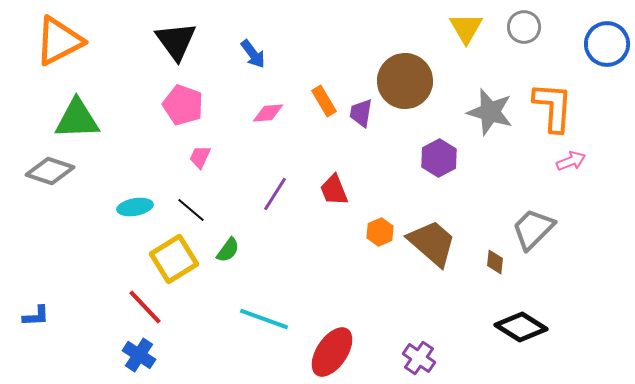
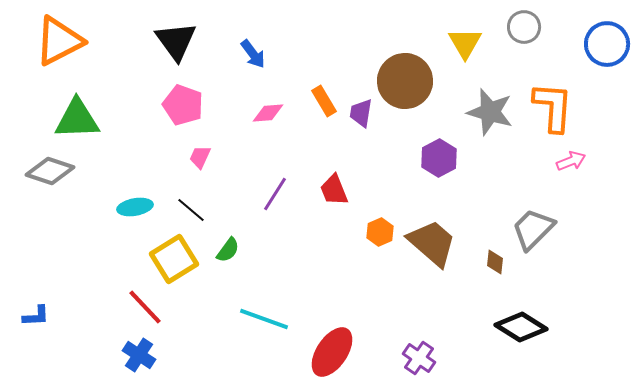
yellow triangle: moved 1 px left, 15 px down
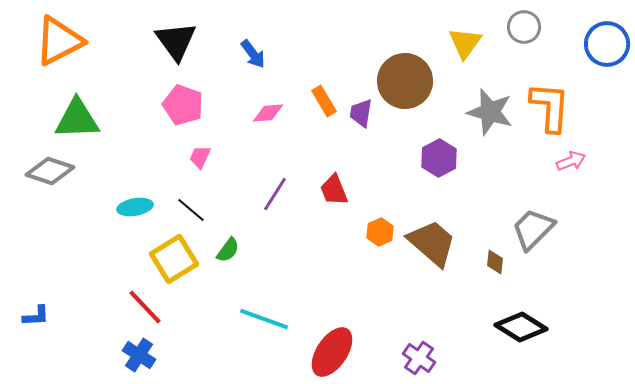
yellow triangle: rotated 6 degrees clockwise
orange L-shape: moved 3 px left
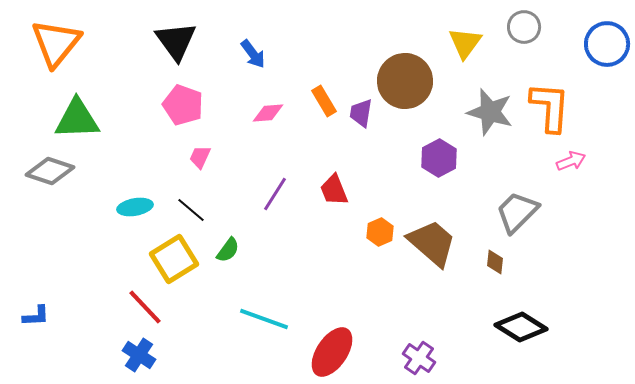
orange triangle: moved 3 px left, 2 px down; rotated 24 degrees counterclockwise
gray trapezoid: moved 16 px left, 17 px up
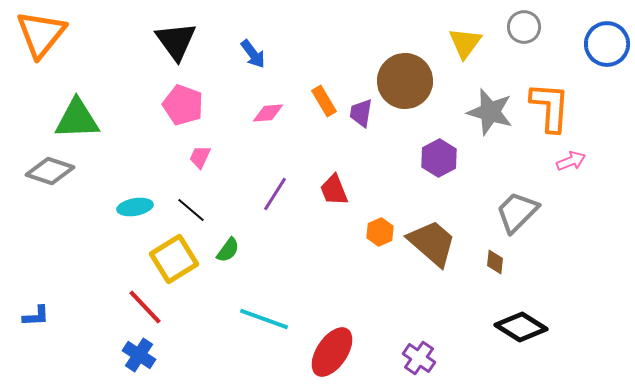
orange triangle: moved 15 px left, 9 px up
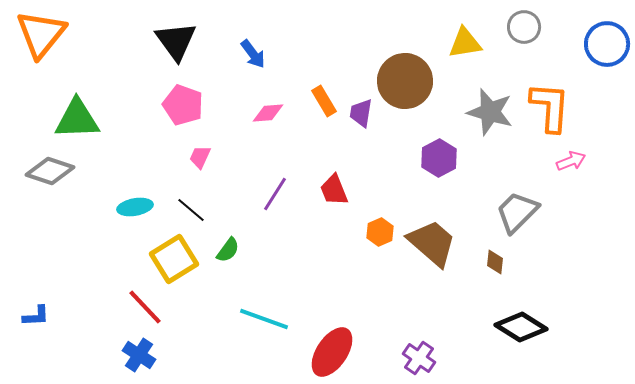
yellow triangle: rotated 45 degrees clockwise
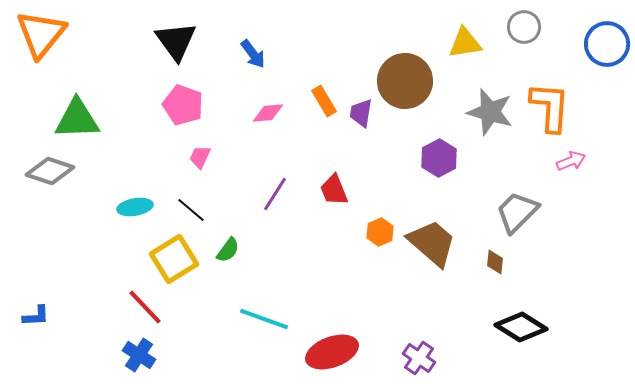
red ellipse: rotated 36 degrees clockwise
